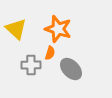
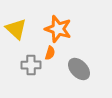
gray ellipse: moved 8 px right
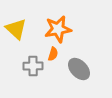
orange star: rotated 28 degrees counterclockwise
orange semicircle: moved 3 px right, 1 px down
gray cross: moved 2 px right, 1 px down
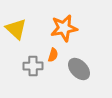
orange star: moved 6 px right, 1 px up
orange semicircle: moved 1 px down
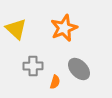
orange star: rotated 12 degrees counterclockwise
orange semicircle: moved 2 px right, 27 px down
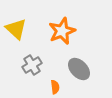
orange star: moved 2 px left, 3 px down
gray cross: moved 1 px left, 1 px up; rotated 30 degrees counterclockwise
orange semicircle: moved 5 px down; rotated 24 degrees counterclockwise
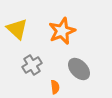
yellow triangle: moved 1 px right
